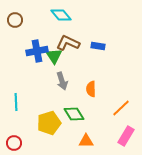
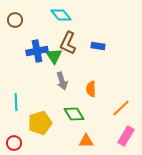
brown L-shape: rotated 90 degrees counterclockwise
yellow pentagon: moved 9 px left
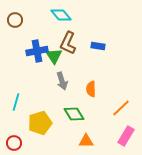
cyan line: rotated 18 degrees clockwise
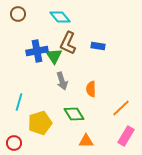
cyan diamond: moved 1 px left, 2 px down
brown circle: moved 3 px right, 6 px up
cyan line: moved 3 px right
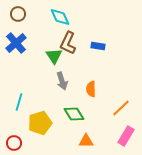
cyan diamond: rotated 15 degrees clockwise
blue cross: moved 21 px left, 8 px up; rotated 30 degrees counterclockwise
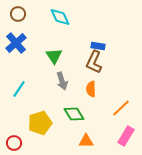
brown L-shape: moved 26 px right, 19 px down
cyan line: moved 13 px up; rotated 18 degrees clockwise
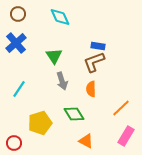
brown L-shape: rotated 45 degrees clockwise
orange triangle: rotated 28 degrees clockwise
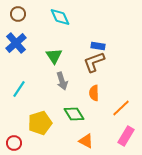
orange semicircle: moved 3 px right, 4 px down
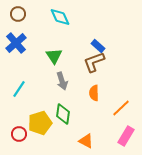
blue rectangle: rotated 32 degrees clockwise
green diamond: moved 11 px left; rotated 40 degrees clockwise
red circle: moved 5 px right, 9 px up
